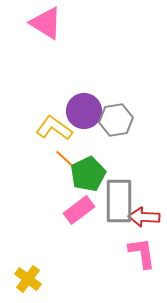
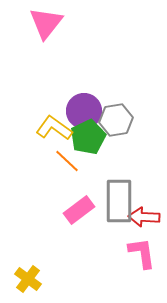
pink triangle: rotated 36 degrees clockwise
green pentagon: moved 37 px up
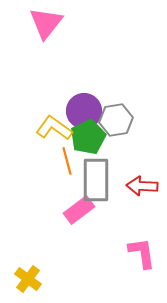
orange line: rotated 32 degrees clockwise
gray rectangle: moved 23 px left, 21 px up
red arrow: moved 2 px left, 31 px up
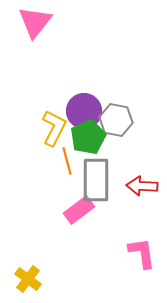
pink triangle: moved 11 px left, 1 px up
gray hexagon: rotated 20 degrees clockwise
yellow L-shape: rotated 81 degrees clockwise
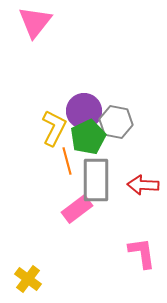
gray hexagon: moved 2 px down
red arrow: moved 1 px right, 1 px up
pink rectangle: moved 2 px left, 1 px up
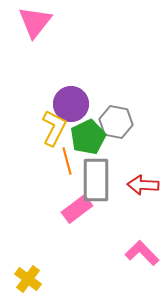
purple circle: moved 13 px left, 7 px up
pink L-shape: rotated 36 degrees counterclockwise
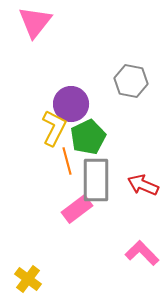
gray hexagon: moved 15 px right, 41 px up
red arrow: rotated 20 degrees clockwise
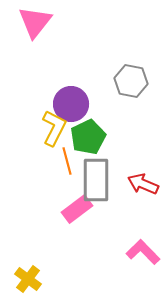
red arrow: moved 1 px up
pink L-shape: moved 1 px right, 1 px up
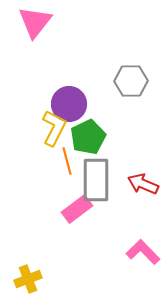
gray hexagon: rotated 12 degrees counterclockwise
purple circle: moved 2 px left
yellow cross: rotated 32 degrees clockwise
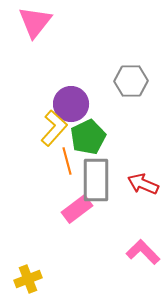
purple circle: moved 2 px right
yellow L-shape: rotated 15 degrees clockwise
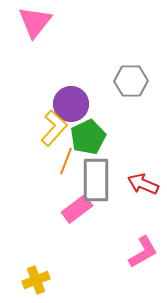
orange line: moved 1 px left; rotated 36 degrees clockwise
pink L-shape: rotated 104 degrees clockwise
yellow cross: moved 8 px right, 1 px down
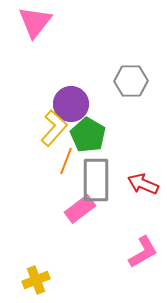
green pentagon: moved 2 px up; rotated 16 degrees counterclockwise
pink rectangle: moved 3 px right
